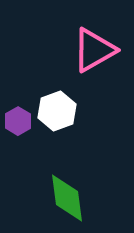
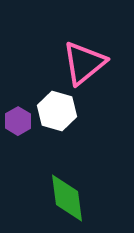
pink triangle: moved 10 px left, 13 px down; rotated 9 degrees counterclockwise
white hexagon: rotated 24 degrees counterclockwise
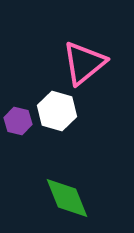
purple hexagon: rotated 16 degrees counterclockwise
green diamond: rotated 15 degrees counterclockwise
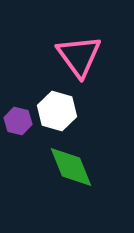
pink triangle: moved 5 px left, 7 px up; rotated 27 degrees counterclockwise
green diamond: moved 4 px right, 31 px up
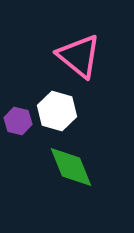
pink triangle: rotated 15 degrees counterclockwise
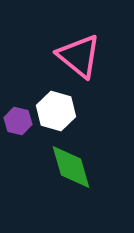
white hexagon: moved 1 px left
green diamond: rotated 6 degrees clockwise
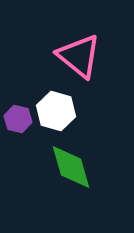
purple hexagon: moved 2 px up
